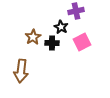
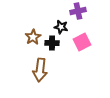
purple cross: moved 2 px right
black star: rotated 16 degrees counterclockwise
brown arrow: moved 19 px right, 1 px up
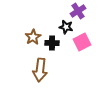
purple cross: rotated 21 degrees counterclockwise
black star: moved 5 px right
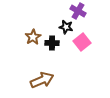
purple cross: rotated 28 degrees counterclockwise
pink square: rotated 12 degrees counterclockwise
brown arrow: moved 2 px right, 10 px down; rotated 120 degrees counterclockwise
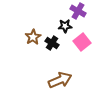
black star: moved 1 px left, 1 px up; rotated 16 degrees counterclockwise
black cross: rotated 32 degrees clockwise
brown arrow: moved 18 px right
